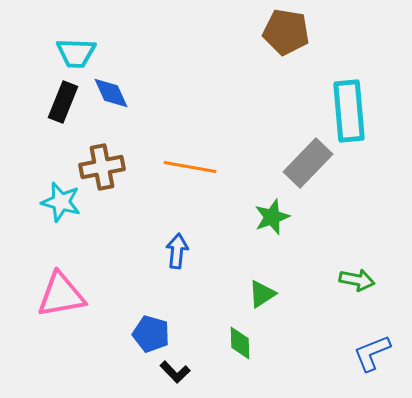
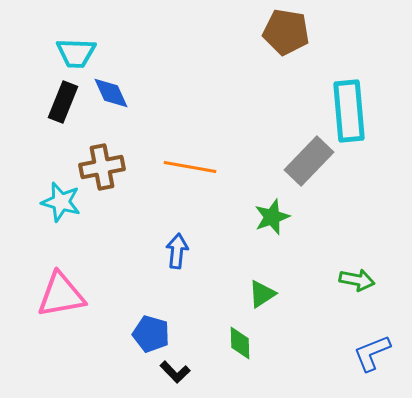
gray rectangle: moved 1 px right, 2 px up
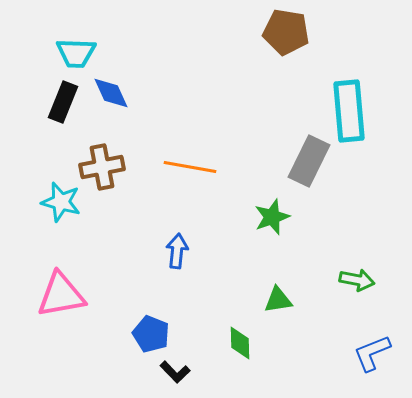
gray rectangle: rotated 18 degrees counterclockwise
green triangle: moved 16 px right, 6 px down; rotated 24 degrees clockwise
blue pentagon: rotated 6 degrees clockwise
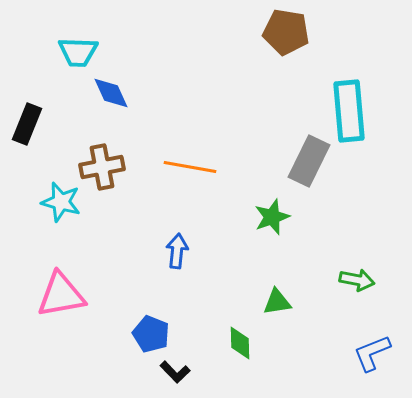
cyan trapezoid: moved 2 px right, 1 px up
black rectangle: moved 36 px left, 22 px down
green triangle: moved 1 px left, 2 px down
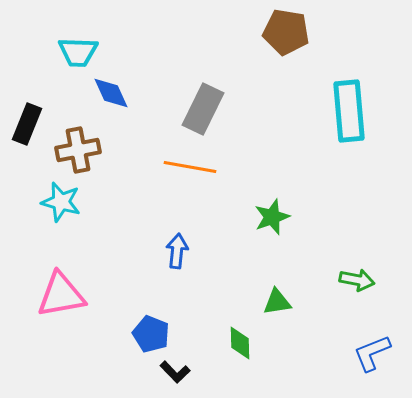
gray rectangle: moved 106 px left, 52 px up
brown cross: moved 24 px left, 17 px up
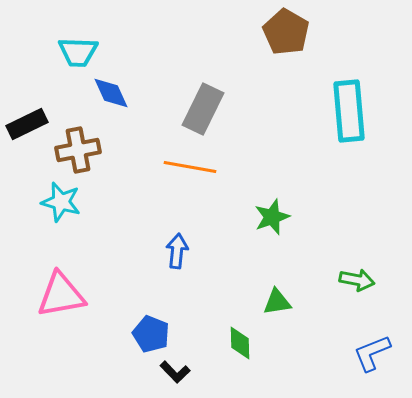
brown pentagon: rotated 21 degrees clockwise
black rectangle: rotated 42 degrees clockwise
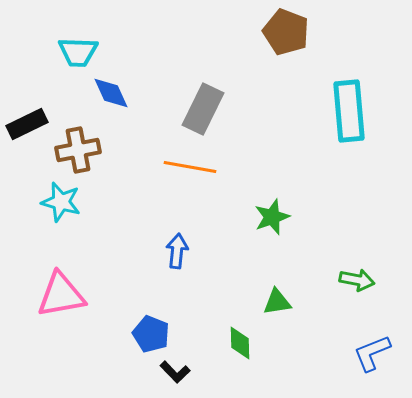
brown pentagon: rotated 9 degrees counterclockwise
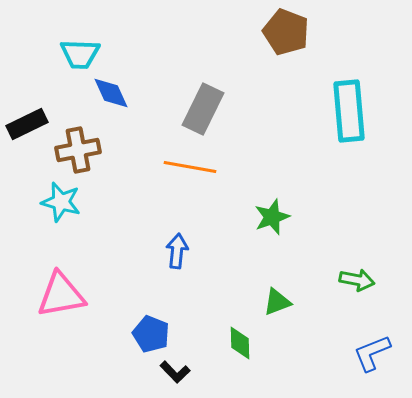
cyan trapezoid: moved 2 px right, 2 px down
green triangle: rotated 12 degrees counterclockwise
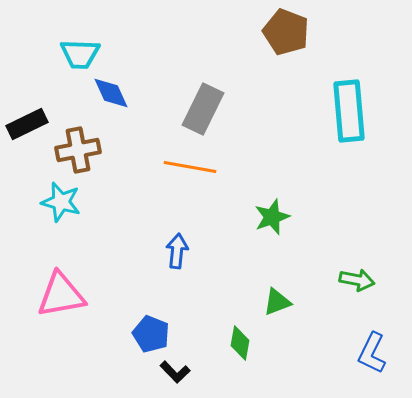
green diamond: rotated 12 degrees clockwise
blue L-shape: rotated 42 degrees counterclockwise
